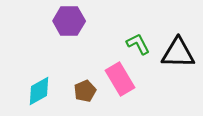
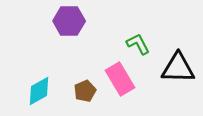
black triangle: moved 15 px down
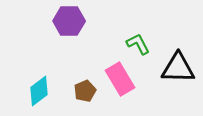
cyan diamond: rotated 8 degrees counterclockwise
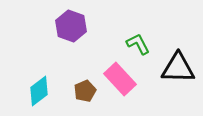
purple hexagon: moved 2 px right, 5 px down; rotated 20 degrees clockwise
pink rectangle: rotated 12 degrees counterclockwise
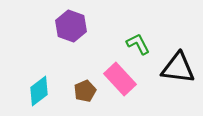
black triangle: rotated 6 degrees clockwise
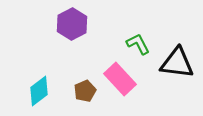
purple hexagon: moved 1 px right, 2 px up; rotated 12 degrees clockwise
black triangle: moved 1 px left, 5 px up
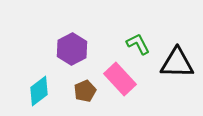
purple hexagon: moved 25 px down
black triangle: rotated 6 degrees counterclockwise
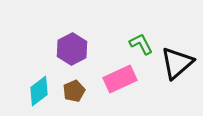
green L-shape: moved 3 px right
black triangle: rotated 42 degrees counterclockwise
pink rectangle: rotated 72 degrees counterclockwise
brown pentagon: moved 11 px left
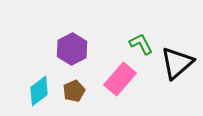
pink rectangle: rotated 24 degrees counterclockwise
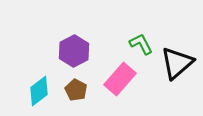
purple hexagon: moved 2 px right, 2 px down
brown pentagon: moved 2 px right, 1 px up; rotated 20 degrees counterclockwise
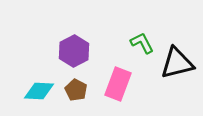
green L-shape: moved 1 px right, 1 px up
black triangle: rotated 27 degrees clockwise
pink rectangle: moved 2 px left, 5 px down; rotated 20 degrees counterclockwise
cyan diamond: rotated 40 degrees clockwise
